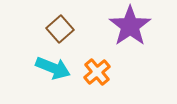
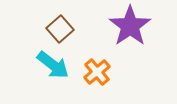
cyan arrow: moved 3 px up; rotated 16 degrees clockwise
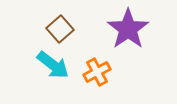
purple star: moved 2 px left, 3 px down
orange cross: rotated 12 degrees clockwise
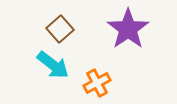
orange cross: moved 11 px down
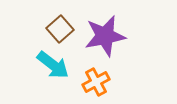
purple star: moved 23 px left, 7 px down; rotated 24 degrees clockwise
orange cross: moved 1 px left, 1 px up
